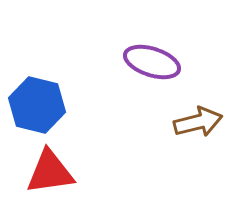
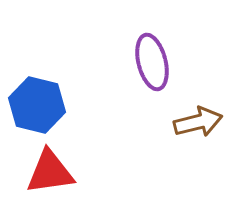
purple ellipse: rotated 58 degrees clockwise
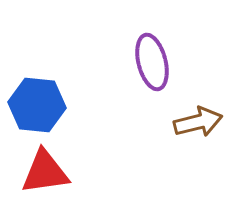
blue hexagon: rotated 8 degrees counterclockwise
red triangle: moved 5 px left
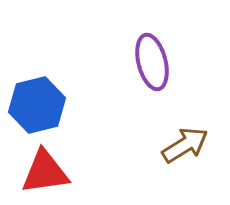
blue hexagon: rotated 20 degrees counterclockwise
brown arrow: moved 13 px left, 23 px down; rotated 18 degrees counterclockwise
